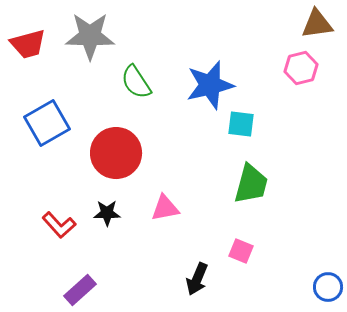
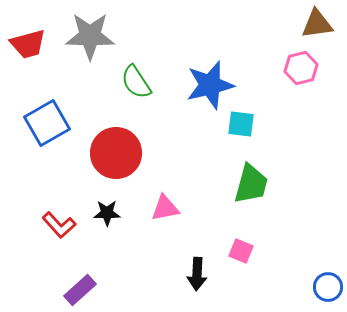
black arrow: moved 5 px up; rotated 20 degrees counterclockwise
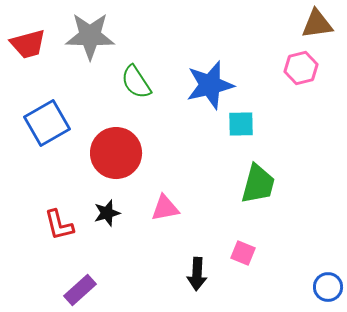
cyan square: rotated 8 degrees counterclockwise
green trapezoid: moved 7 px right
black star: rotated 16 degrees counterclockwise
red L-shape: rotated 28 degrees clockwise
pink square: moved 2 px right, 2 px down
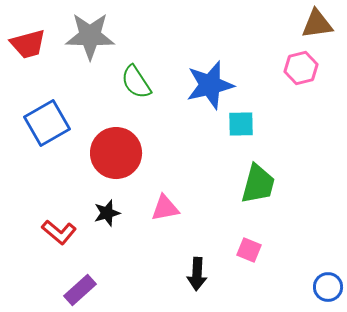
red L-shape: moved 7 px down; rotated 36 degrees counterclockwise
pink square: moved 6 px right, 3 px up
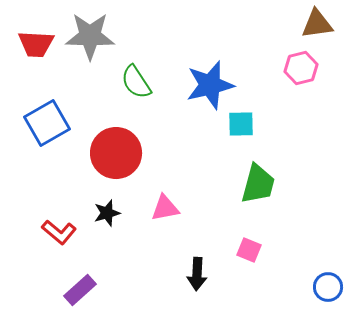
red trapezoid: moved 8 px right; rotated 18 degrees clockwise
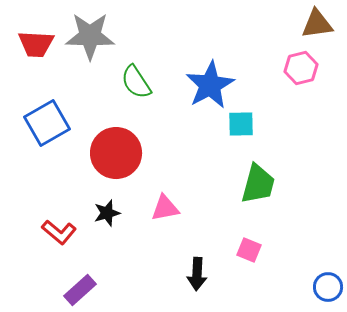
blue star: rotated 15 degrees counterclockwise
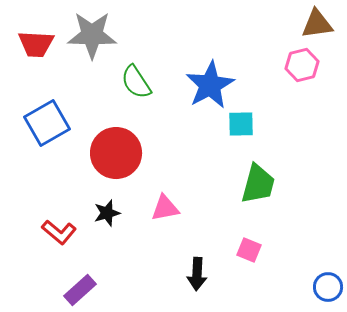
gray star: moved 2 px right, 1 px up
pink hexagon: moved 1 px right, 3 px up
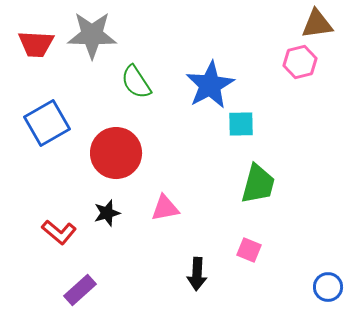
pink hexagon: moved 2 px left, 3 px up
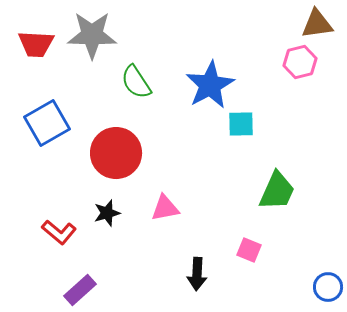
green trapezoid: moved 19 px right, 7 px down; rotated 9 degrees clockwise
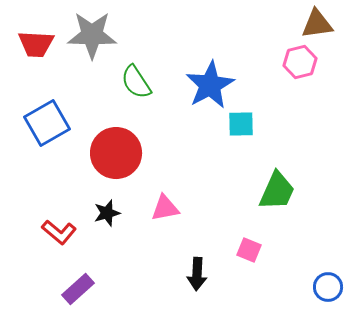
purple rectangle: moved 2 px left, 1 px up
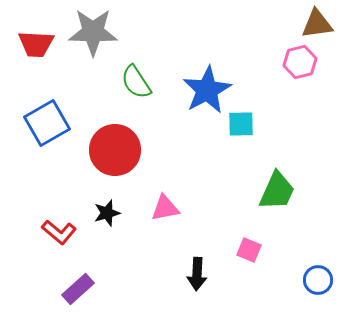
gray star: moved 1 px right, 3 px up
blue star: moved 3 px left, 5 px down
red circle: moved 1 px left, 3 px up
blue circle: moved 10 px left, 7 px up
